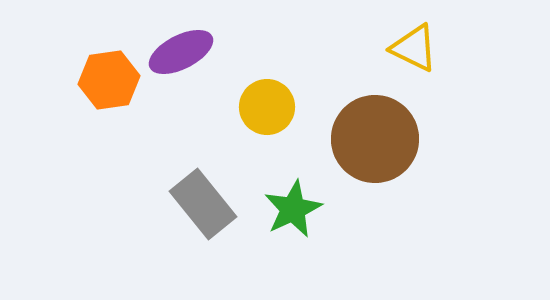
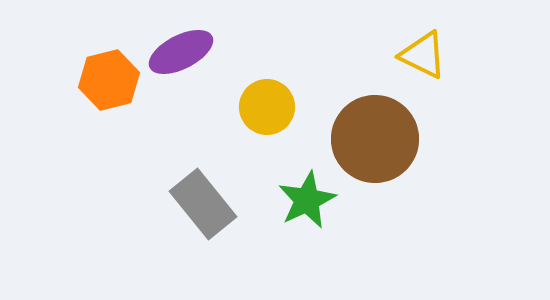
yellow triangle: moved 9 px right, 7 px down
orange hexagon: rotated 6 degrees counterclockwise
green star: moved 14 px right, 9 px up
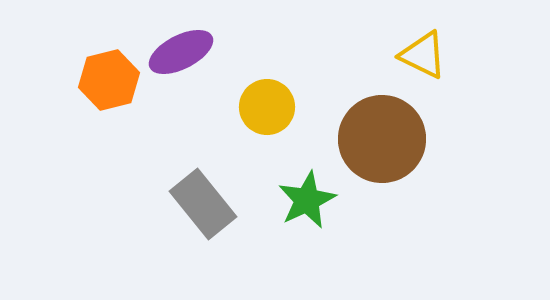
brown circle: moved 7 px right
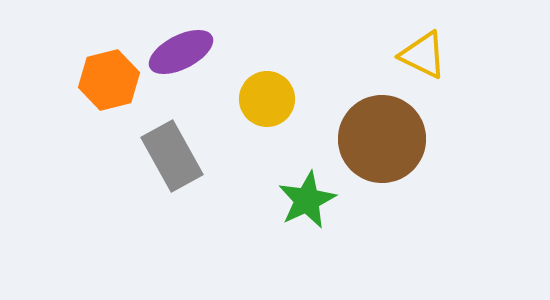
yellow circle: moved 8 px up
gray rectangle: moved 31 px left, 48 px up; rotated 10 degrees clockwise
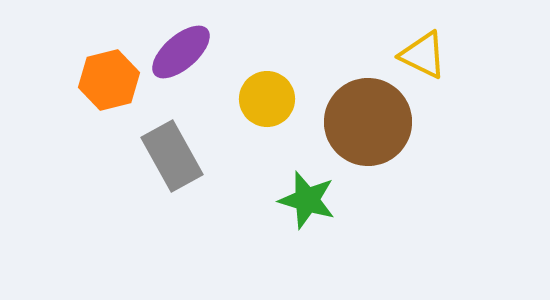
purple ellipse: rotated 14 degrees counterclockwise
brown circle: moved 14 px left, 17 px up
green star: rotated 30 degrees counterclockwise
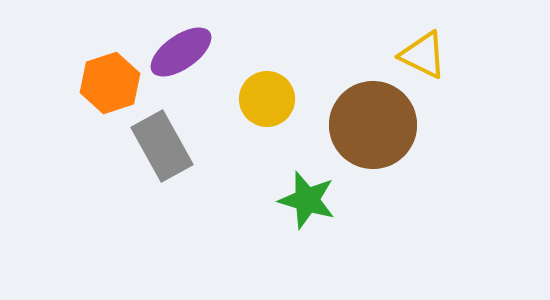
purple ellipse: rotated 6 degrees clockwise
orange hexagon: moved 1 px right, 3 px down; rotated 4 degrees counterclockwise
brown circle: moved 5 px right, 3 px down
gray rectangle: moved 10 px left, 10 px up
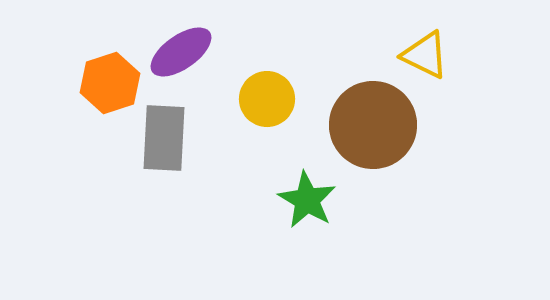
yellow triangle: moved 2 px right
gray rectangle: moved 2 px right, 8 px up; rotated 32 degrees clockwise
green star: rotated 14 degrees clockwise
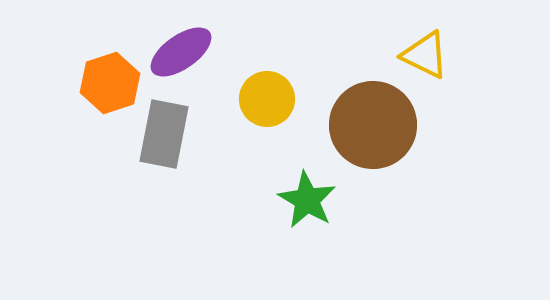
gray rectangle: moved 4 px up; rotated 8 degrees clockwise
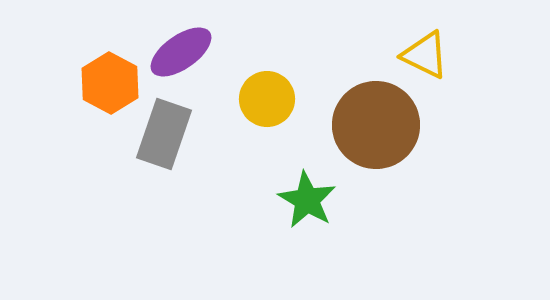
orange hexagon: rotated 14 degrees counterclockwise
brown circle: moved 3 px right
gray rectangle: rotated 8 degrees clockwise
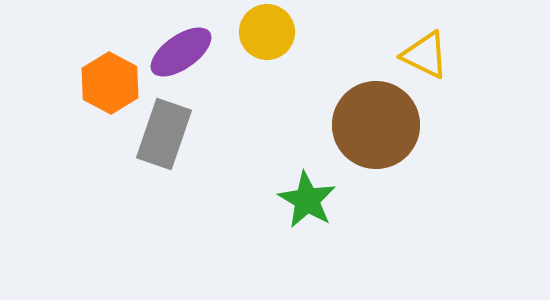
yellow circle: moved 67 px up
